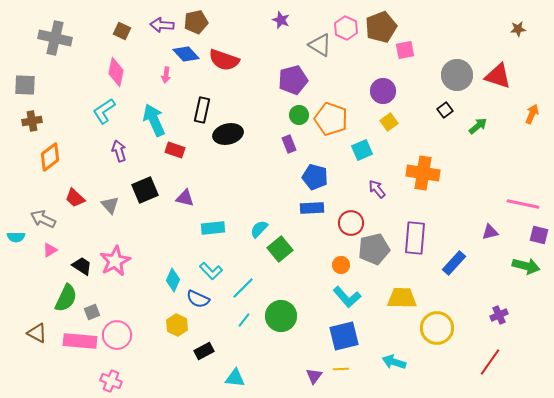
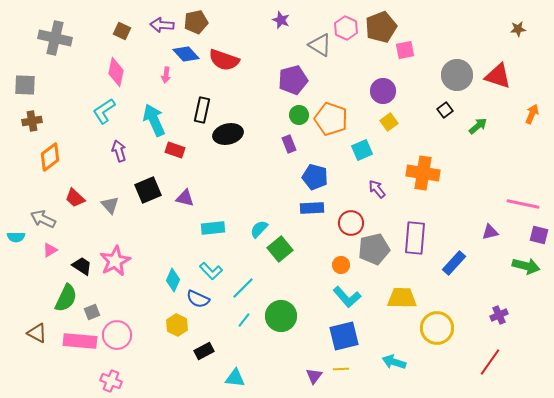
black square at (145, 190): moved 3 px right
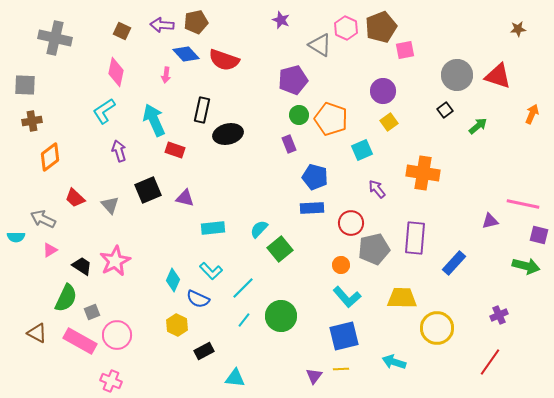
purple triangle at (490, 232): moved 11 px up
pink rectangle at (80, 341): rotated 24 degrees clockwise
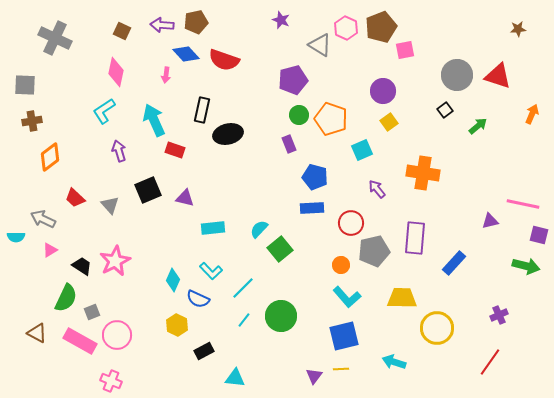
gray cross at (55, 38): rotated 12 degrees clockwise
gray pentagon at (374, 249): moved 2 px down
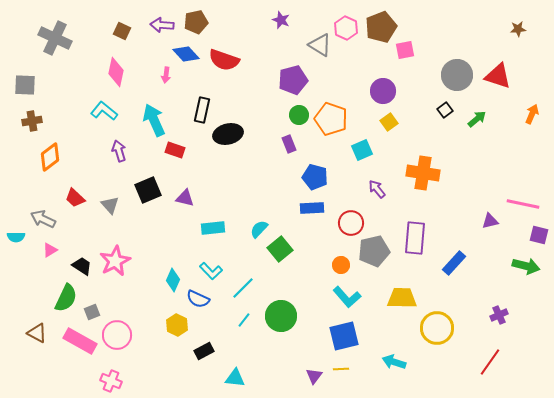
cyan L-shape at (104, 111): rotated 72 degrees clockwise
green arrow at (478, 126): moved 1 px left, 7 px up
